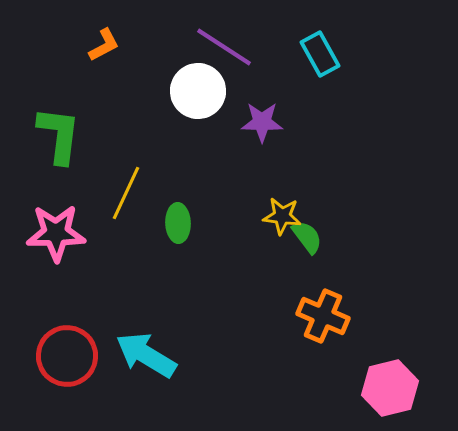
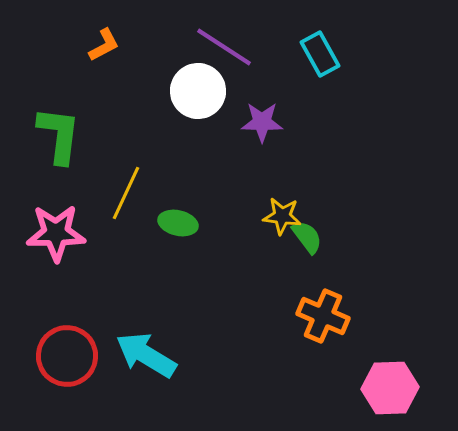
green ellipse: rotated 75 degrees counterclockwise
pink hexagon: rotated 12 degrees clockwise
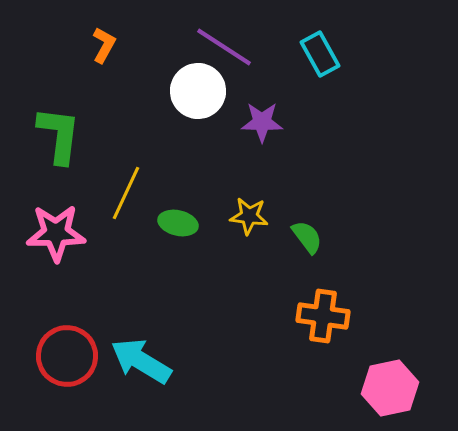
orange L-shape: rotated 33 degrees counterclockwise
yellow star: moved 33 px left
orange cross: rotated 15 degrees counterclockwise
cyan arrow: moved 5 px left, 6 px down
pink hexagon: rotated 10 degrees counterclockwise
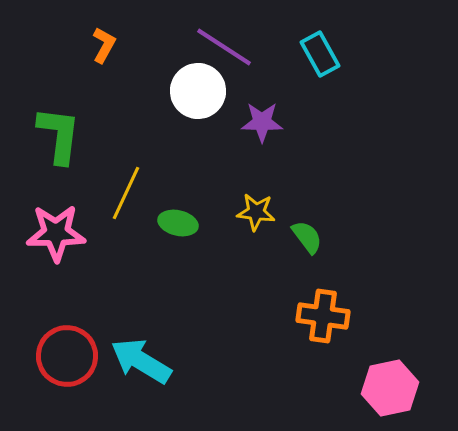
yellow star: moved 7 px right, 4 px up
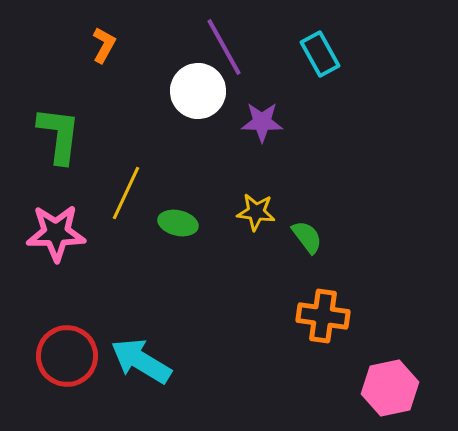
purple line: rotated 28 degrees clockwise
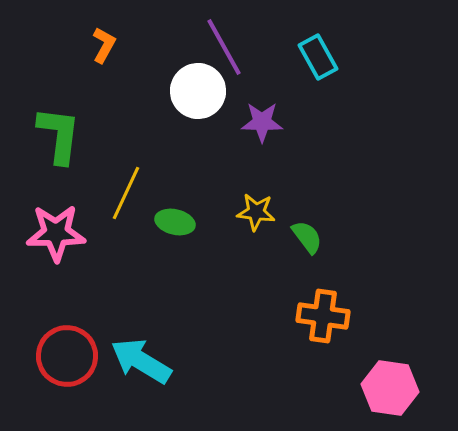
cyan rectangle: moved 2 px left, 3 px down
green ellipse: moved 3 px left, 1 px up
pink hexagon: rotated 20 degrees clockwise
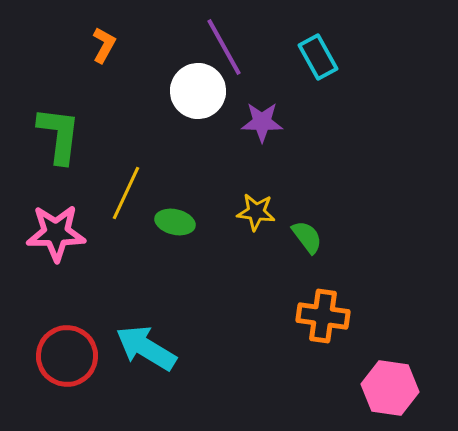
cyan arrow: moved 5 px right, 13 px up
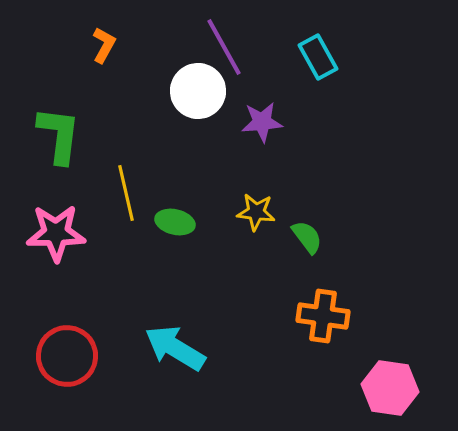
purple star: rotated 6 degrees counterclockwise
yellow line: rotated 38 degrees counterclockwise
cyan arrow: moved 29 px right
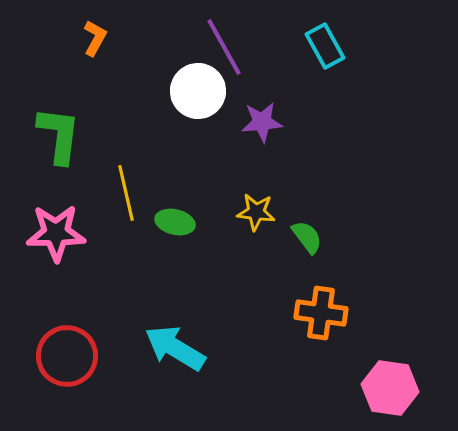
orange L-shape: moved 9 px left, 7 px up
cyan rectangle: moved 7 px right, 11 px up
orange cross: moved 2 px left, 3 px up
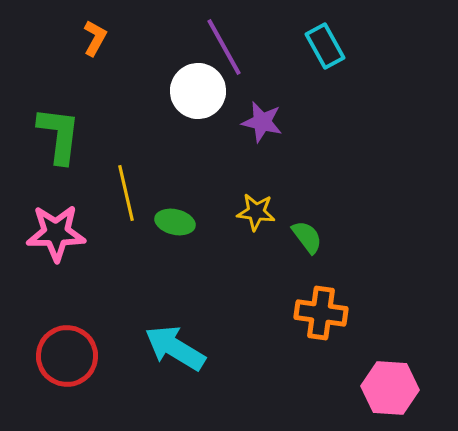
purple star: rotated 18 degrees clockwise
pink hexagon: rotated 4 degrees counterclockwise
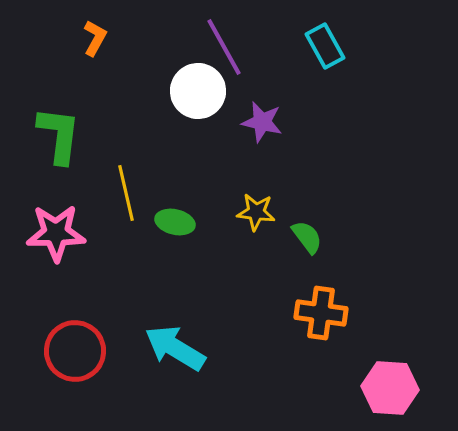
red circle: moved 8 px right, 5 px up
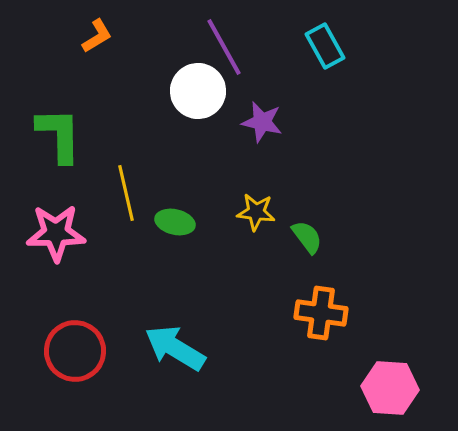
orange L-shape: moved 2 px right, 2 px up; rotated 30 degrees clockwise
green L-shape: rotated 8 degrees counterclockwise
